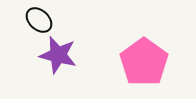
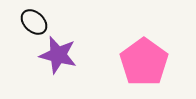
black ellipse: moved 5 px left, 2 px down
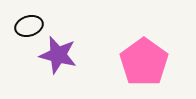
black ellipse: moved 5 px left, 4 px down; rotated 60 degrees counterclockwise
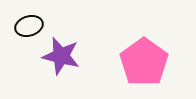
purple star: moved 3 px right, 1 px down
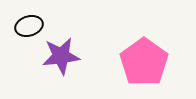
purple star: rotated 21 degrees counterclockwise
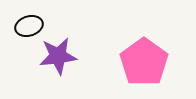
purple star: moved 3 px left
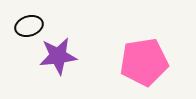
pink pentagon: rotated 27 degrees clockwise
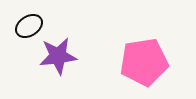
black ellipse: rotated 16 degrees counterclockwise
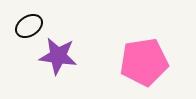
purple star: rotated 15 degrees clockwise
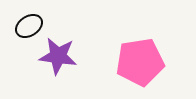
pink pentagon: moved 4 px left
